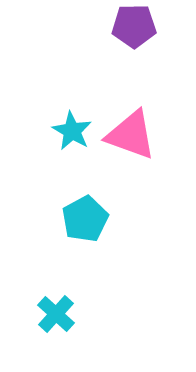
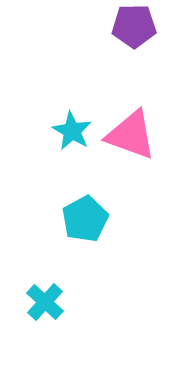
cyan cross: moved 11 px left, 12 px up
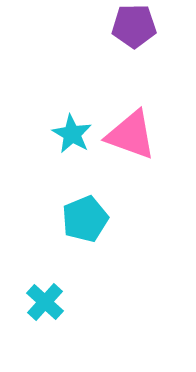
cyan star: moved 3 px down
cyan pentagon: rotated 6 degrees clockwise
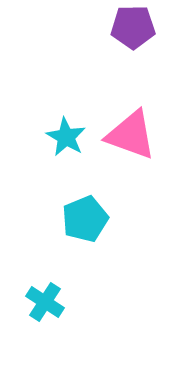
purple pentagon: moved 1 px left, 1 px down
cyan star: moved 6 px left, 3 px down
cyan cross: rotated 9 degrees counterclockwise
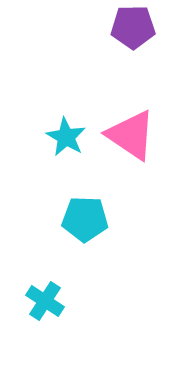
pink triangle: rotated 14 degrees clockwise
cyan pentagon: rotated 24 degrees clockwise
cyan cross: moved 1 px up
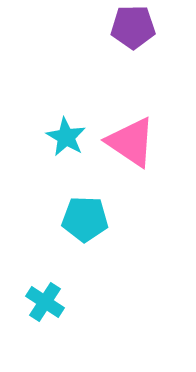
pink triangle: moved 7 px down
cyan cross: moved 1 px down
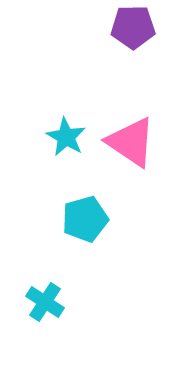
cyan pentagon: rotated 18 degrees counterclockwise
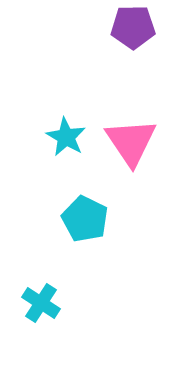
pink triangle: rotated 22 degrees clockwise
cyan pentagon: rotated 30 degrees counterclockwise
cyan cross: moved 4 px left, 1 px down
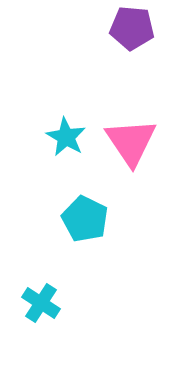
purple pentagon: moved 1 px left, 1 px down; rotated 6 degrees clockwise
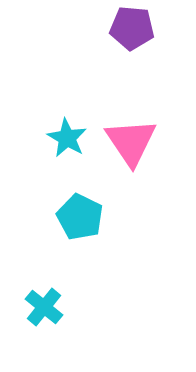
cyan star: moved 1 px right, 1 px down
cyan pentagon: moved 5 px left, 2 px up
cyan cross: moved 3 px right, 4 px down; rotated 6 degrees clockwise
